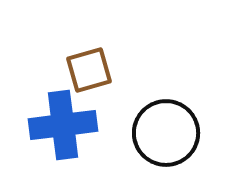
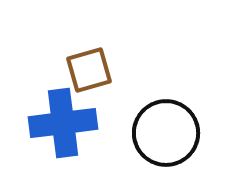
blue cross: moved 2 px up
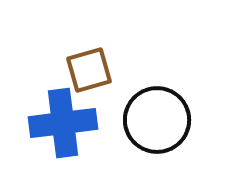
black circle: moved 9 px left, 13 px up
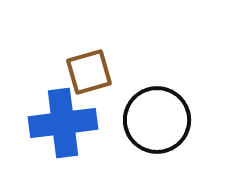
brown square: moved 2 px down
